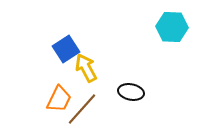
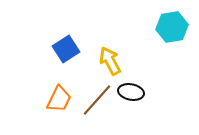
cyan hexagon: rotated 12 degrees counterclockwise
yellow arrow: moved 24 px right, 7 px up
brown line: moved 15 px right, 9 px up
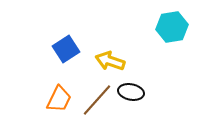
yellow arrow: rotated 44 degrees counterclockwise
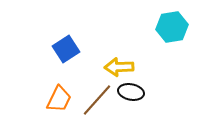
yellow arrow: moved 9 px right, 6 px down; rotated 20 degrees counterclockwise
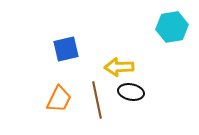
blue square: rotated 20 degrees clockwise
brown line: rotated 54 degrees counterclockwise
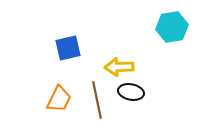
blue square: moved 2 px right, 1 px up
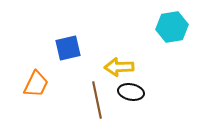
orange trapezoid: moved 23 px left, 15 px up
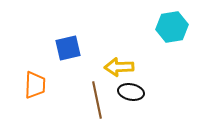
orange trapezoid: moved 1 px left, 1 px down; rotated 24 degrees counterclockwise
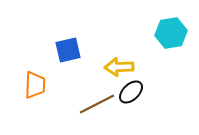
cyan hexagon: moved 1 px left, 6 px down
blue square: moved 2 px down
black ellipse: rotated 55 degrees counterclockwise
brown line: moved 4 px down; rotated 75 degrees clockwise
